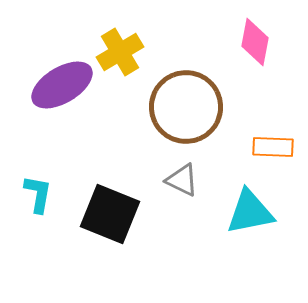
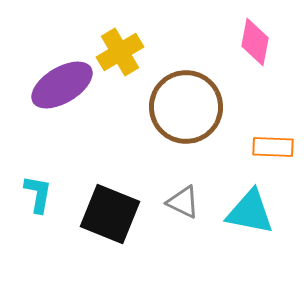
gray triangle: moved 1 px right, 22 px down
cyan triangle: rotated 22 degrees clockwise
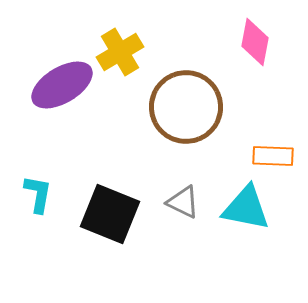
orange rectangle: moved 9 px down
cyan triangle: moved 4 px left, 4 px up
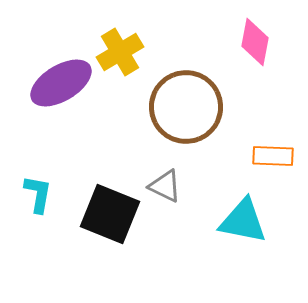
purple ellipse: moved 1 px left, 2 px up
gray triangle: moved 18 px left, 16 px up
cyan triangle: moved 3 px left, 13 px down
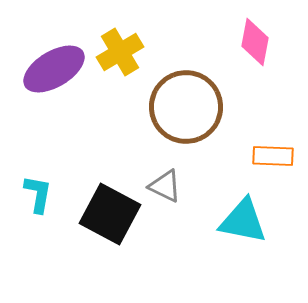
purple ellipse: moved 7 px left, 14 px up
black square: rotated 6 degrees clockwise
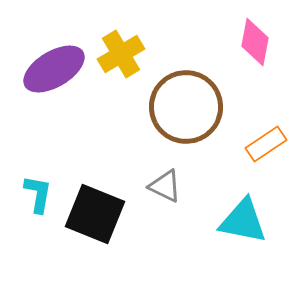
yellow cross: moved 1 px right, 2 px down
orange rectangle: moved 7 px left, 12 px up; rotated 36 degrees counterclockwise
black square: moved 15 px left; rotated 6 degrees counterclockwise
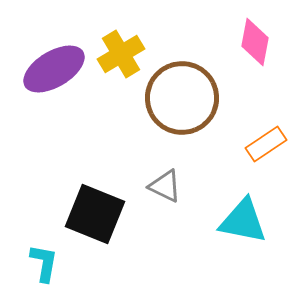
brown circle: moved 4 px left, 9 px up
cyan L-shape: moved 6 px right, 69 px down
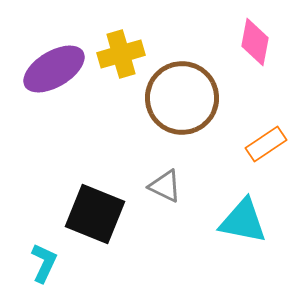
yellow cross: rotated 15 degrees clockwise
cyan L-shape: rotated 15 degrees clockwise
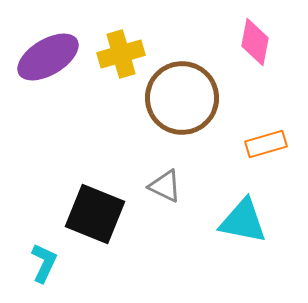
purple ellipse: moved 6 px left, 12 px up
orange rectangle: rotated 18 degrees clockwise
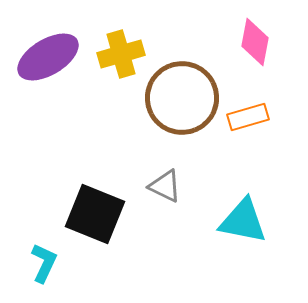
orange rectangle: moved 18 px left, 27 px up
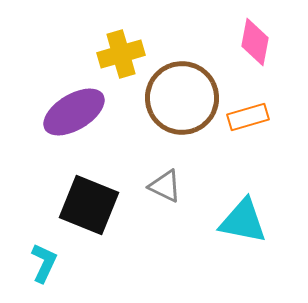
purple ellipse: moved 26 px right, 55 px down
black square: moved 6 px left, 9 px up
